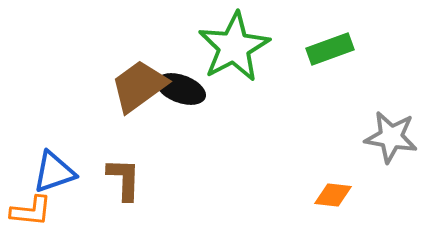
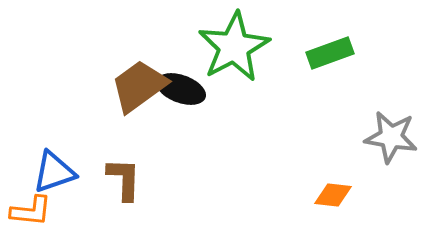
green rectangle: moved 4 px down
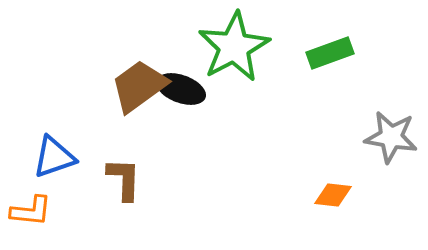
blue triangle: moved 15 px up
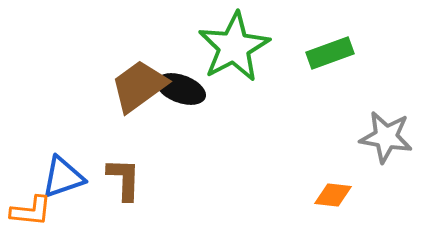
gray star: moved 5 px left
blue triangle: moved 9 px right, 20 px down
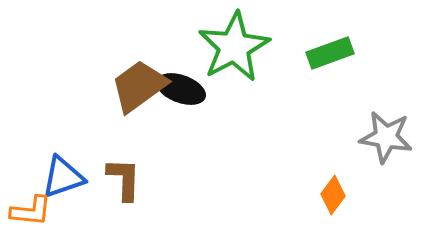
orange diamond: rotated 60 degrees counterclockwise
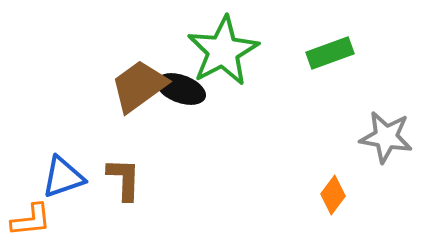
green star: moved 11 px left, 4 px down
orange L-shape: moved 9 px down; rotated 12 degrees counterclockwise
